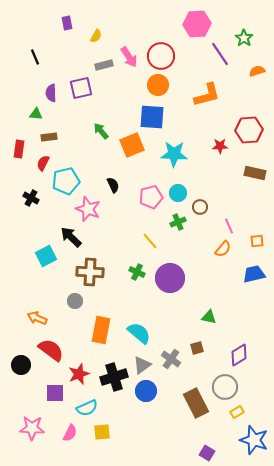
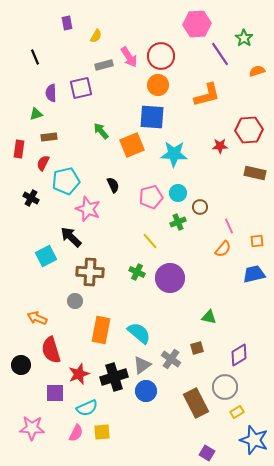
green triangle at (36, 114): rotated 24 degrees counterclockwise
red semicircle at (51, 350): rotated 144 degrees counterclockwise
pink semicircle at (70, 433): moved 6 px right
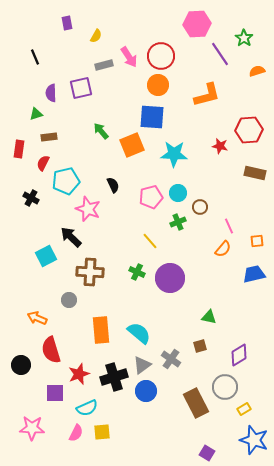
red star at (220, 146): rotated 14 degrees clockwise
gray circle at (75, 301): moved 6 px left, 1 px up
orange rectangle at (101, 330): rotated 16 degrees counterclockwise
brown square at (197, 348): moved 3 px right, 2 px up
yellow rectangle at (237, 412): moved 7 px right, 3 px up
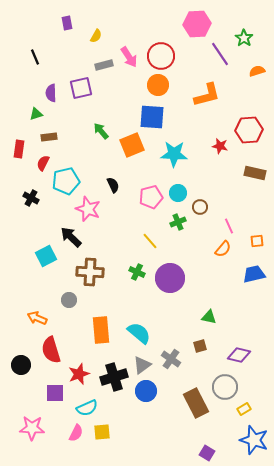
purple diamond at (239, 355): rotated 45 degrees clockwise
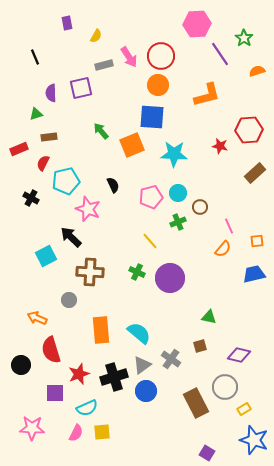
red rectangle at (19, 149): rotated 60 degrees clockwise
brown rectangle at (255, 173): rotated 55 degrees counterclockwise
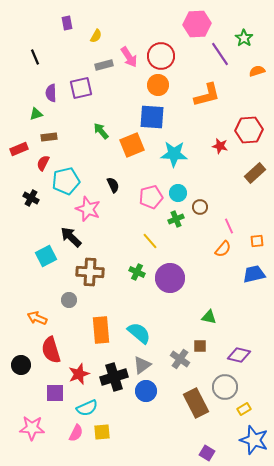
green cross at (178, 222): moved 2 px left, 3 px up
brown square at (200, 346): rotated 16 degrees clockwise
gray cross at (171, 359): moved 9 px right
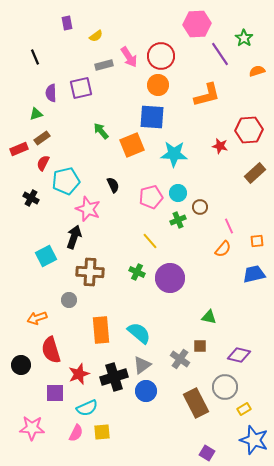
yellow semicircle at (96, 36): rotated 24 degrees clockwise
brown rectangle at (49, 137): moved 7 px left, 1 px down; rotated 28 degrees counterclockwise
green cross at (176, 219): moved 2 px right, 1 px down
black arrow at (71, 237): moved 3 px right; rotated 65 degrees clockwise
orange arrow at (37, 318): rotated 42 degrees counterclockwise
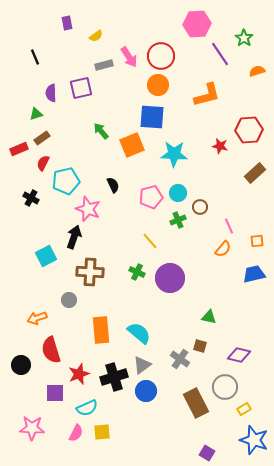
brown square at (200, 346): rotated 16 degrees clockwise
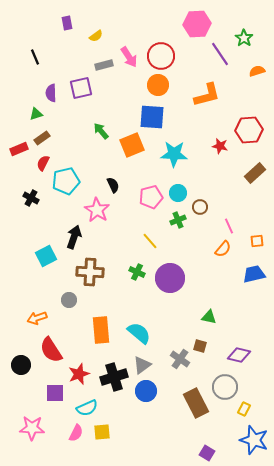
pink star at (88, 209): moved 9 px right, 1 px down; rotated 10 degrees clockwise
red semicircle at (51, 350): rotated 16 degrees counterclockwise
yellow rectangle at (244, 409): rotated 32 degrees counterclockwise
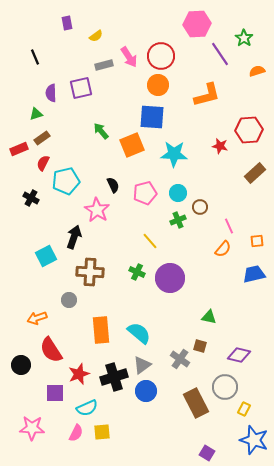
pink pentagon at (151, 197): moved 6 px left, 4 px up
